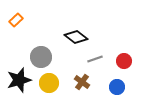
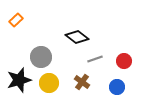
black diamond: moved 1 px right
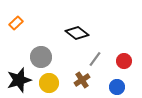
orange rectangle: moved 3 px down
black diamond: moved 4 px up
gray line: rotated 35 degrees counterclockwise
brown cross: moved 2 px up; rotated 21 degrees clockwise
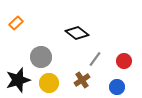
black star: moved 1 px left
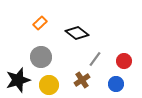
orange rectangle: moved 24 px right
yellow circle: moved 2 px down
blue circle: moved 1 px left, 3 px up
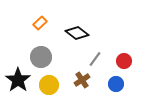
black star: rotated 20 degrees counterclockwise
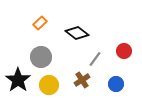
red circle: moved 10 px up
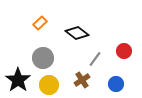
gray circle: moved 2 px right, 1 px down
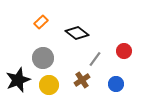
orange rectangle: moved 1 px right, 1 px up
black star: rotated 15 degrees clockwise
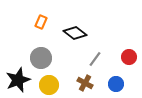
orange rectangle: rotated 24 degrees counterclockwise
black diamond: moved 2 px left
red circle: moved 5 px right, 6 px down
gray circle: moved 2 px left
brown cross: moved 3 px right, 3 px down; rotated 28 degrees counterclockwise
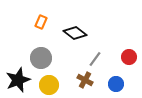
brown cross: moved 3 px up
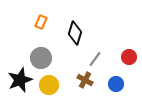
black diamond: rotated 70 degrees clockwise
black star: moved 2 px right
